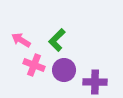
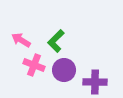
green L-shape: moved 1 px left, 1 px down
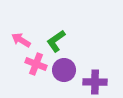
green L-shape: rotated 10 degrees clockwise
pink cross: moved 2 px right, 1 px up
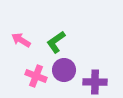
green L-shape: moved 1 px down
pink cross: moved 12 px down
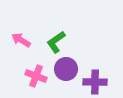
purple circle: moved 2 px right, 1 px up
